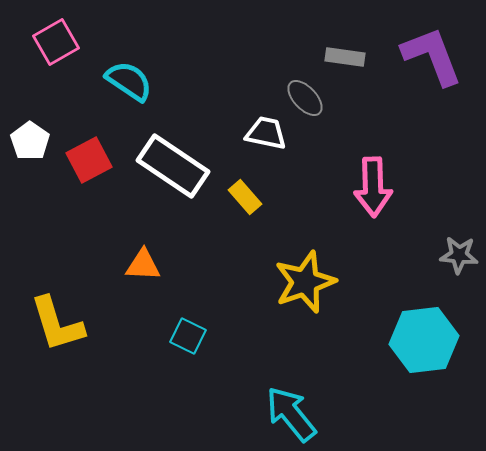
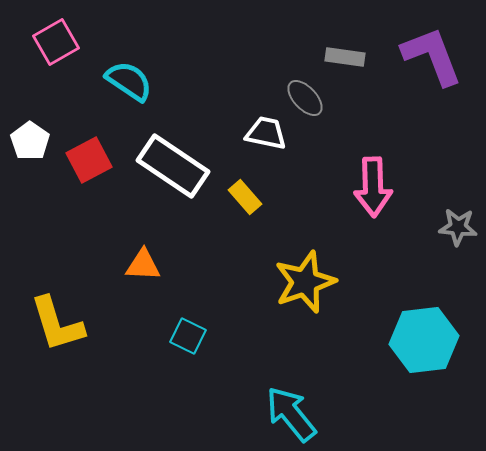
gray star: moved 1 px left, 28 px up
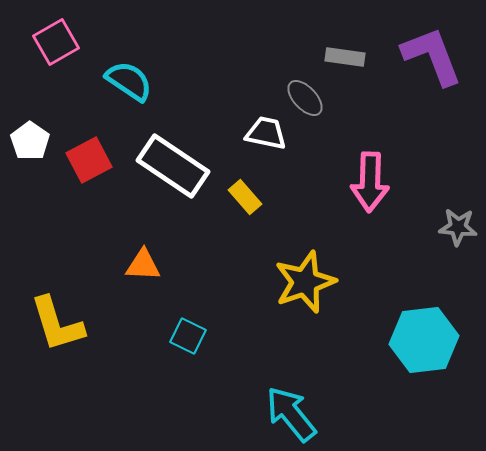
pink arrow: moved 3 px left, 5 px up; rotated 4 degrees clockwise
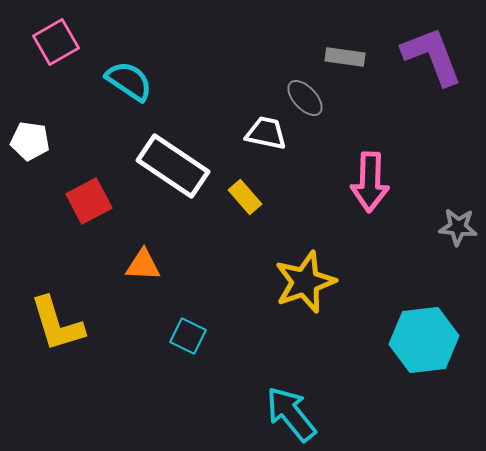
white pentagon: rotated 27 degrees counterclockwise
red square: moved 41 px down
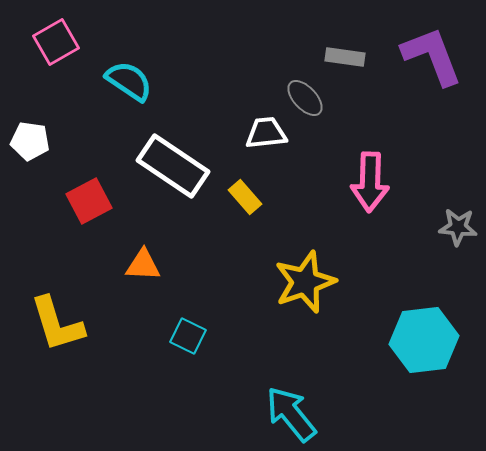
white trapezoid: rotated 18 degrees counterclockwise
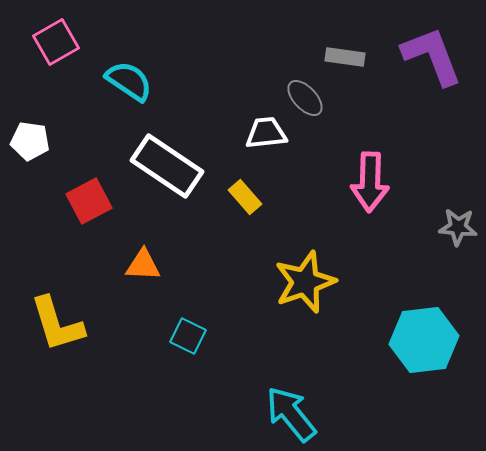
white rectangle: moved 6 px left
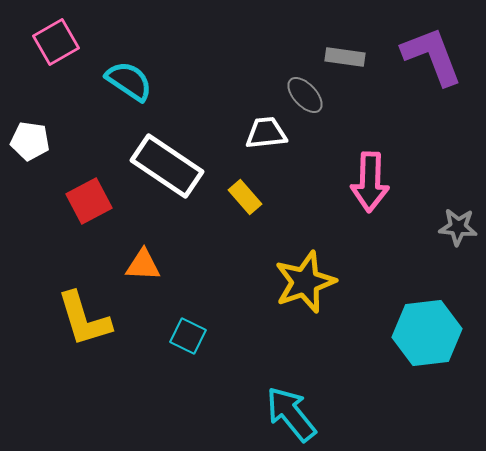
gray ellipse: moved 3 px up
yellow L-shape: moved 27 px right, 5 px up
cyan hexagon: moved 3 px right, 7 px up
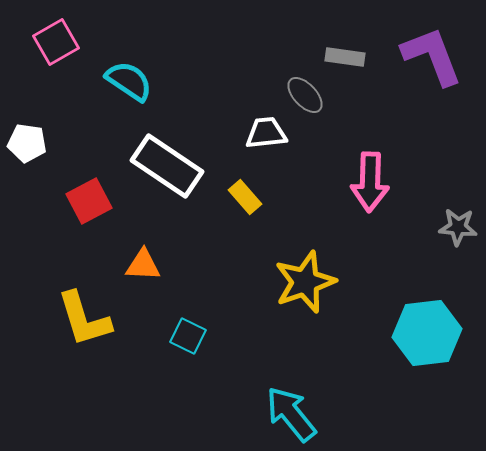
white pentagon: moved 3 px left, 2 px down
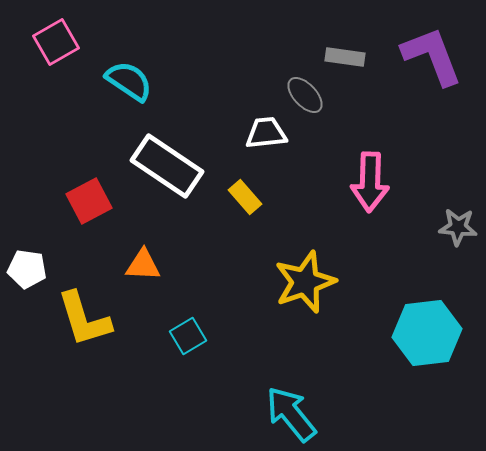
white pentagon: moved 126 px down
cyan square: rotated 33 degrees clockwise
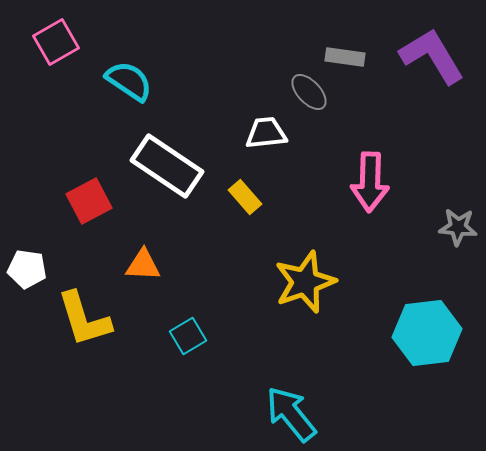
purple L-shape: rotated 10 degrees counterclockwise
gray ellipse: moved 4 px right, 3 px up
